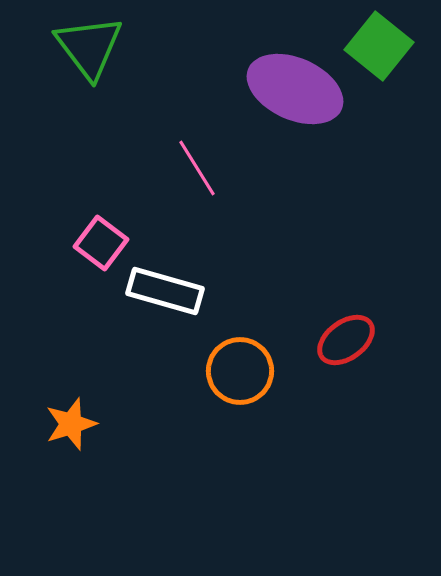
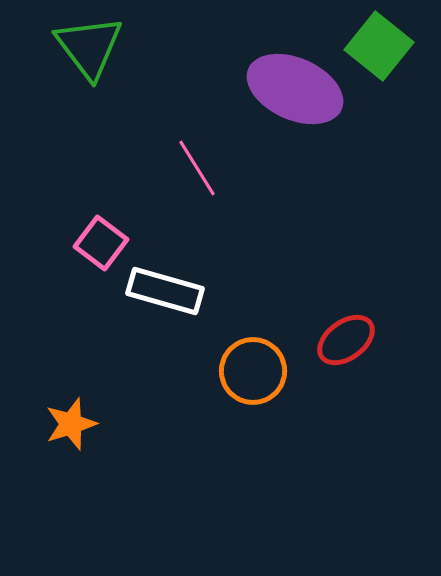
orange circle: moved 13 px right
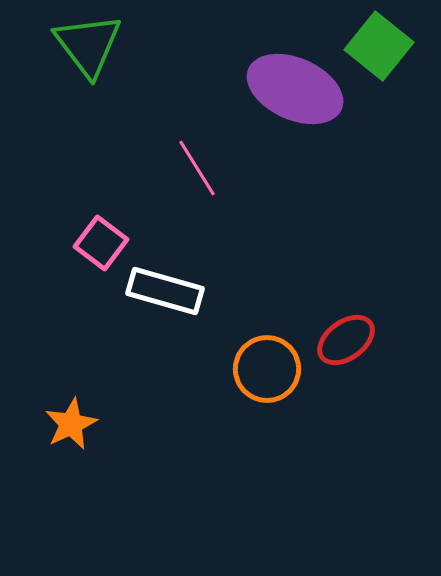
green triangle: moved 1 px left, 2 px up
orange circle: moved 14 px right, 2 px up
orange star: rotated 8 degrees counterclockwise
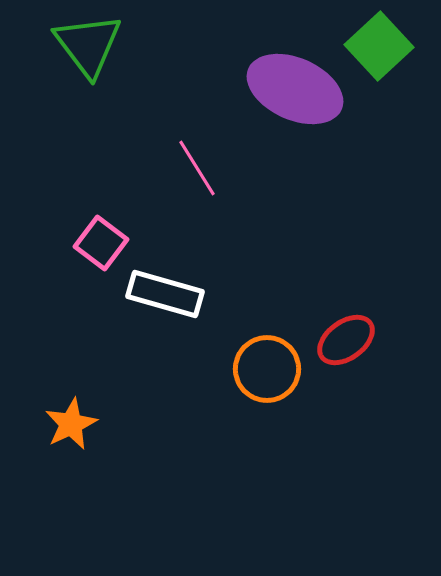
green square: rotated 8 degrees clockwise
white rectangle: moved 3 px down
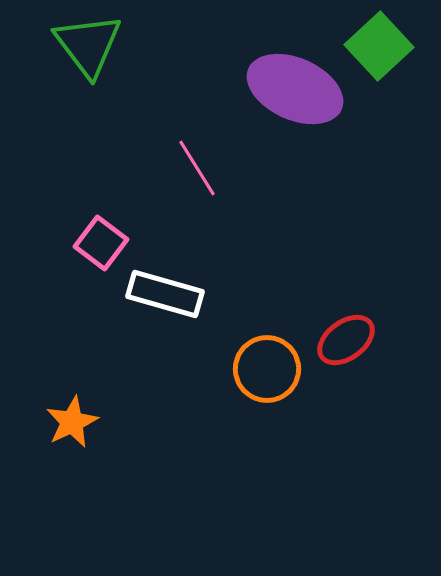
orange star: moved 1 px right, 2 px up
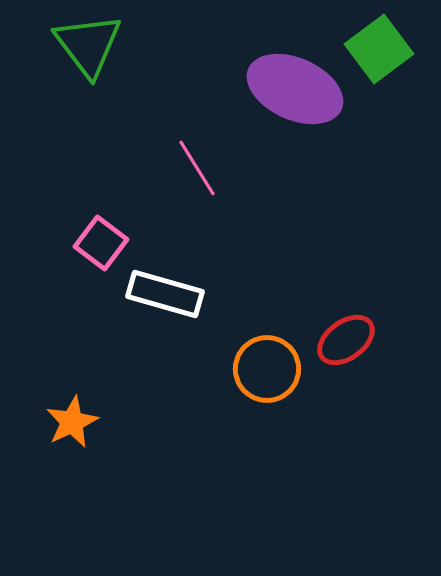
green square: moved 3 px down; rotated 6 degrees clockwise
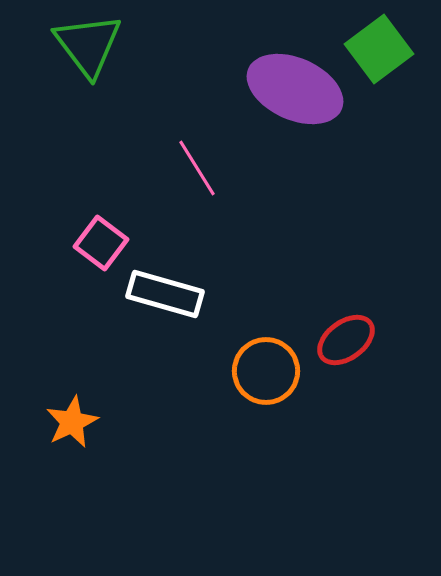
orange circle: moved 1 px left, 2 px down
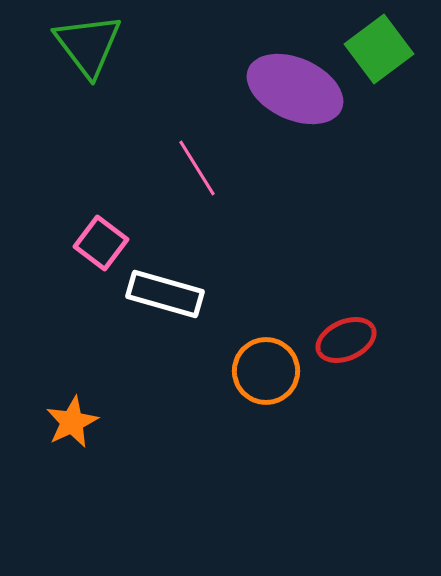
red ellipse: rotated 12 degrees clockwise
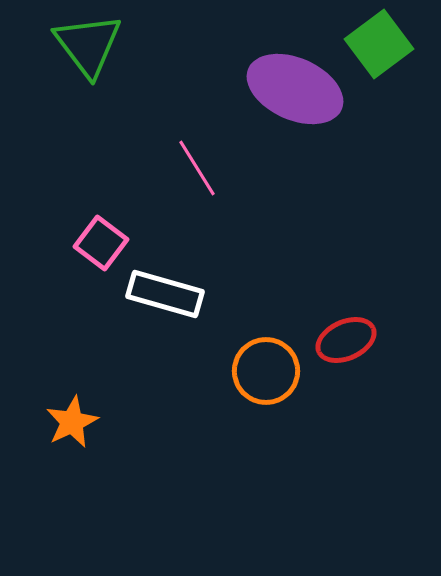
green square: moved 5 px up
